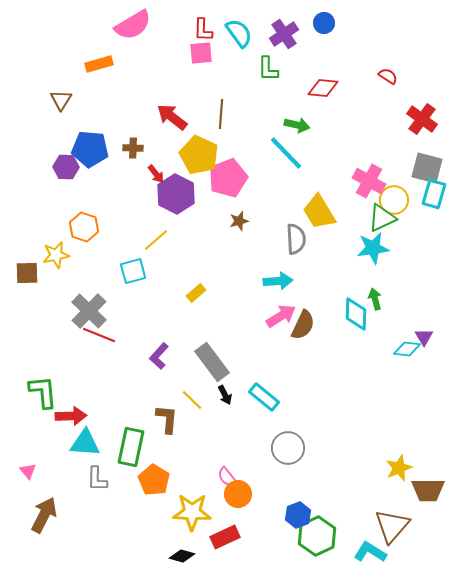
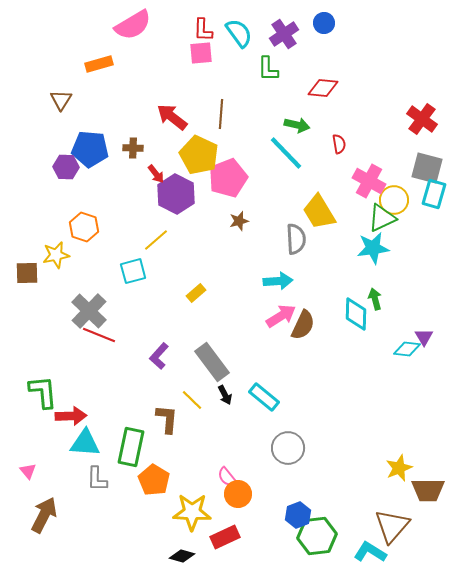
red semicircle at (388, 76): moved 49 px left, 68 px down; rotated 48 degrees clockwise
green hexagon at (317, 536): rotated 18 degrees clockwise
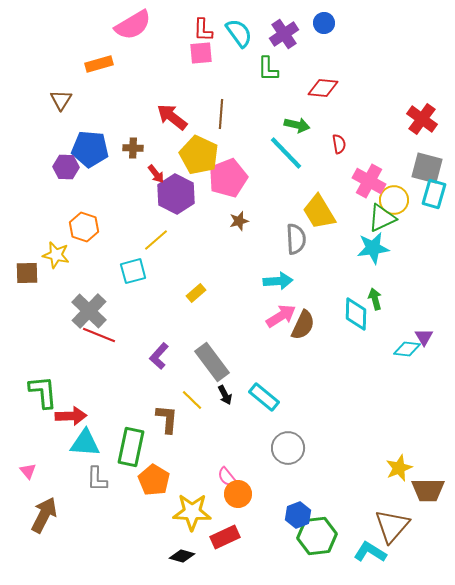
yellow star at (56, 255): rotated 24 degrees clockwise
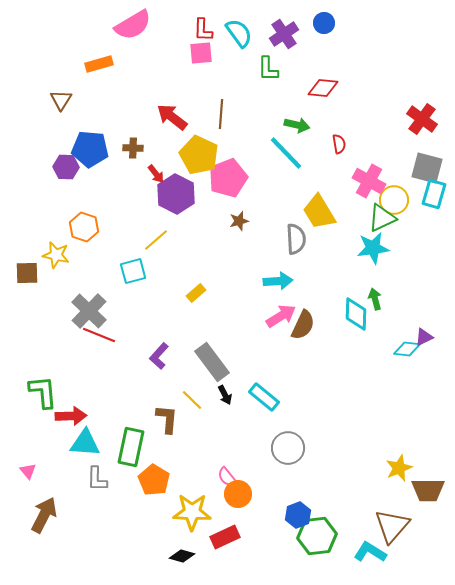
purple triangle at (424, 337): rotated 36 degrees clockwise
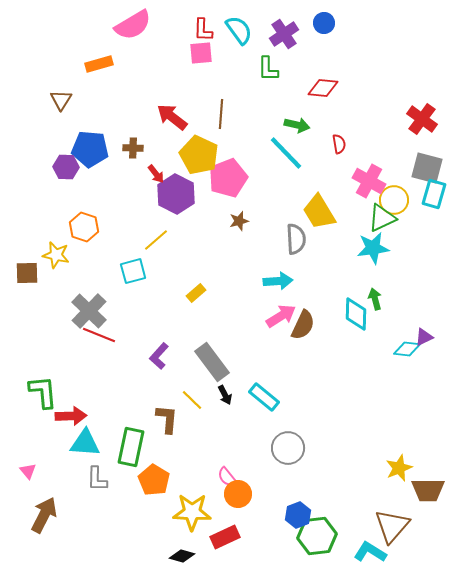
cyan semicircle at (239, 33): moved 3 px up
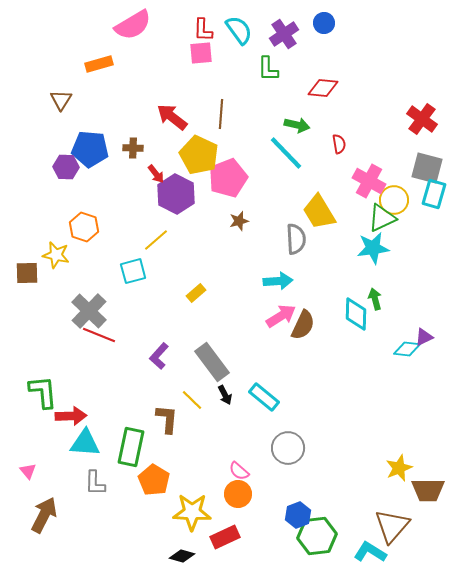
pink semicircle at (227, 477): moved 12 px right, 6 px up; rotated 10 degrees counterclockwise
gray L-shape at (97, 479): moved 2 px left, 4 px down
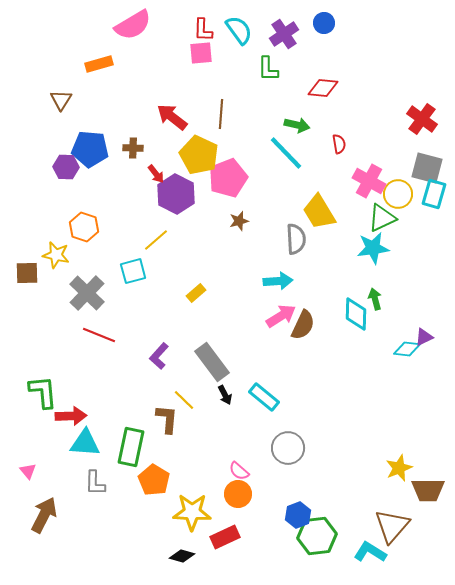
yellow circle at (394, 200): moved 4 px right, 6 px up
gray cross at (89, 311): moved 2 px left, 18 px up
yellow line at (192, 400): moved 8 px left
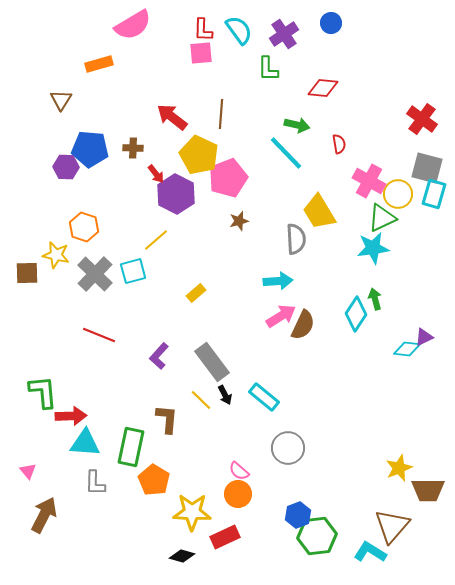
blue circle at (324, 23): moved 7 px right
gray cross at (87, 293): moved 8 px right, 19 px up
cyan diamond at (356, 314): rotated 32 degrees clockwise
yellow line at (184, 400): moved 17 px right
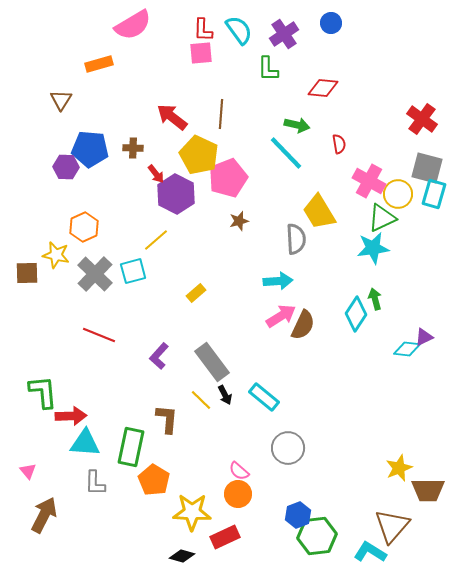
orange hexagon at (84, 227): rotated 16 degrees clockwise
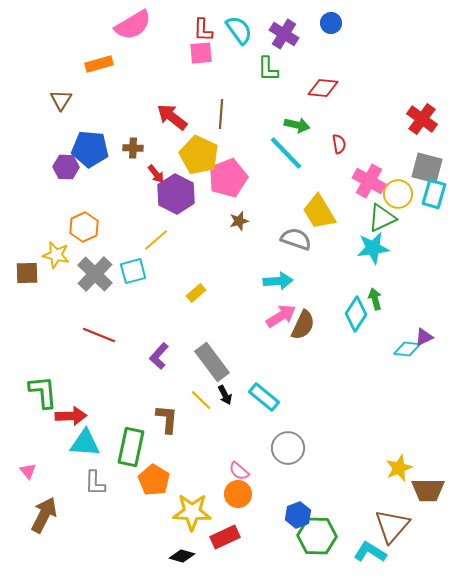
purple cross at (284, 34): rotated 24 degrees counterclockwise
gray semicircle at (296, 239): rotated 68 degrees counterclockwise
green hexagon at (317, 536): rotated 9 degrees clockwise
